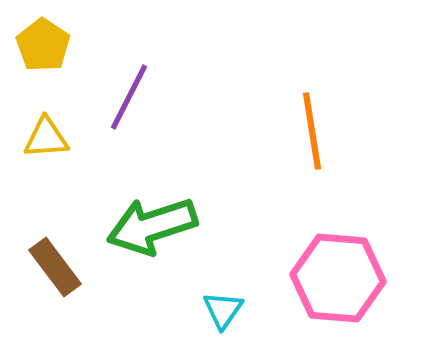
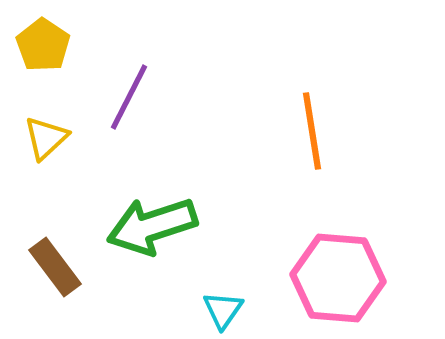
yellow triangle: rotated 39 degrees counterclockwise
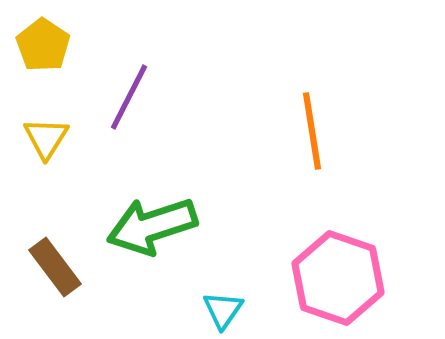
yellow triangle: rotated 15 degrees counterclockwise
pink hexagon: rotated 14 degrees clockwise
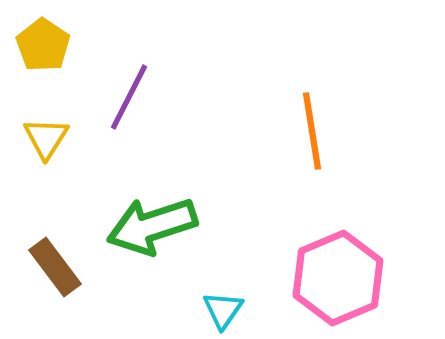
pink hexagon: rotated 18 degrees clockwise
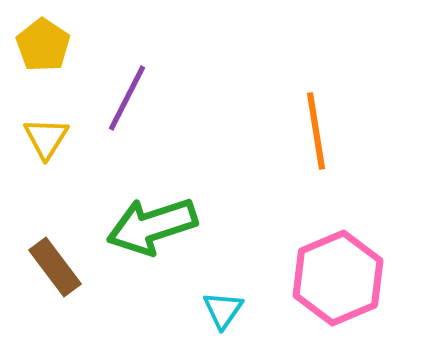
purple line: moved 2 px left, 1 px down
orange line: moved 4 px right
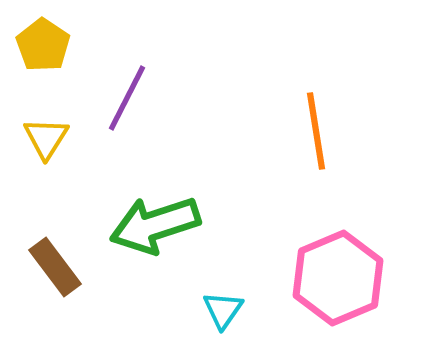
green arrow: moved 3 px right, 1 px up
